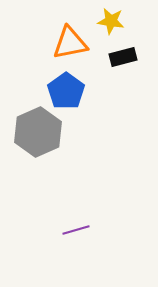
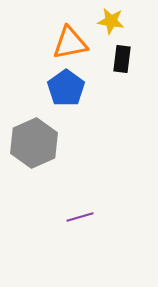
black rectangle: moved 1 px left, 2 px down; rotated 68 degrees counterclockwise
blue pentagon: moved 3 px up
gray hexagon: moved 4 px left, 11 px down
purple line: moved 4 px right, 13 px up
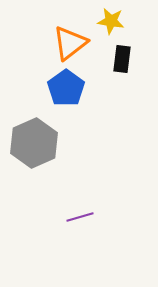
orange triangle: rotated 27 degrees counterclockwise
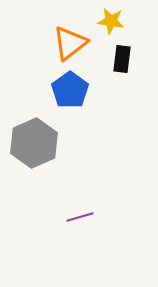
blue pentagon: moved 4 px right, 2 px down
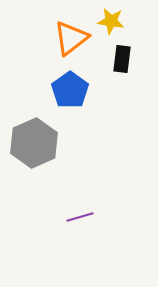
orange triangle: moved 1 px right, 5 px up
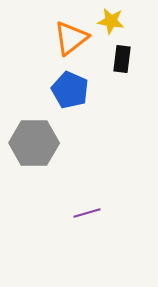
blue pentagon: rotated 12 degrees counterclockwise
gray hexagon: rotated 24 degrees clockwise
purple line: moved 7 px right, 4 px up
